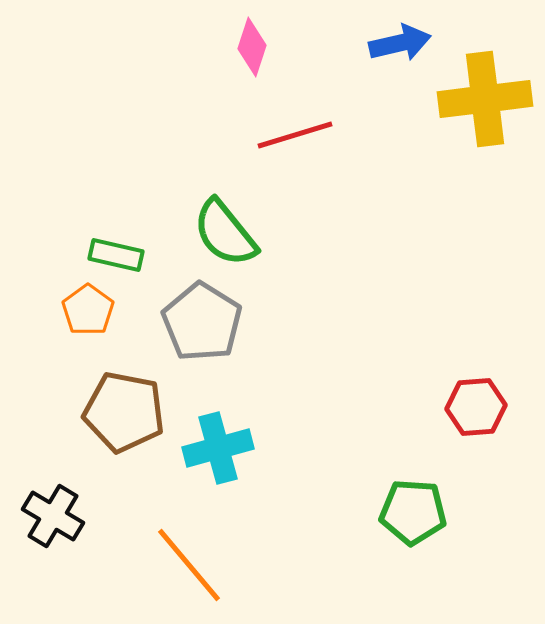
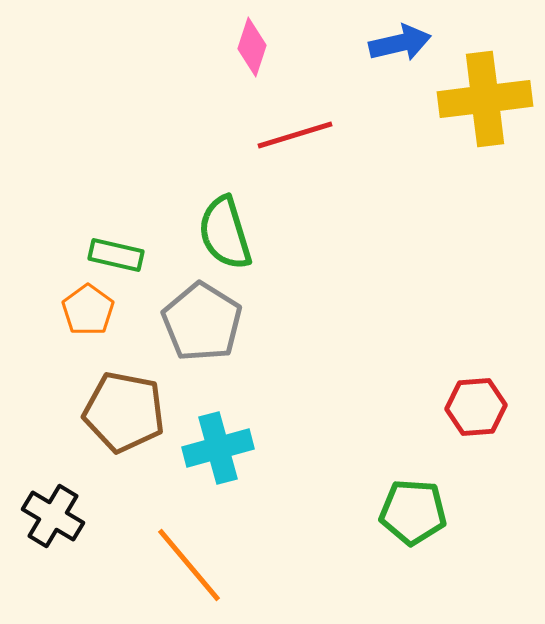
green semicircle: rotated 22 degrees clockwise
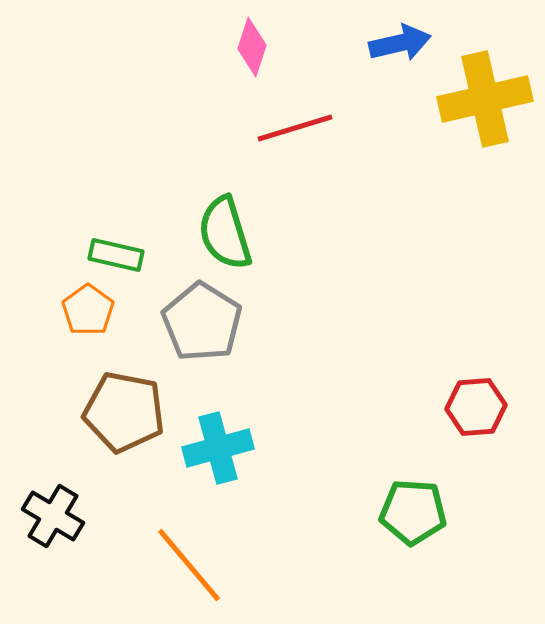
yellow cross: rotated 6 degrees counterclockwise
red line: moved 7 px up
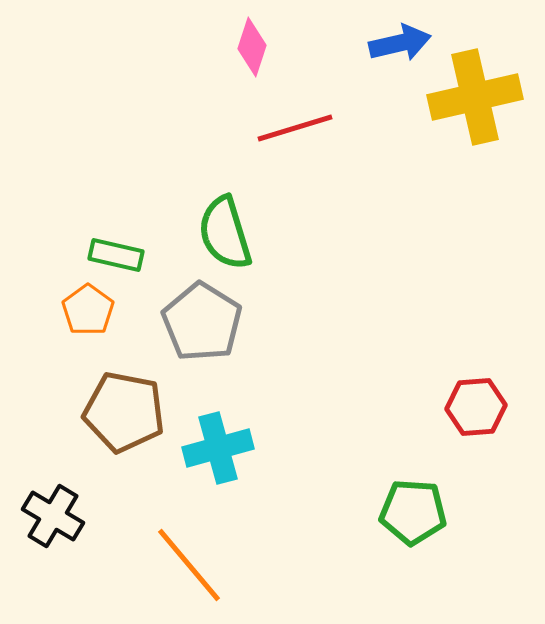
yellow cross: moved 10 px left, 2 px up
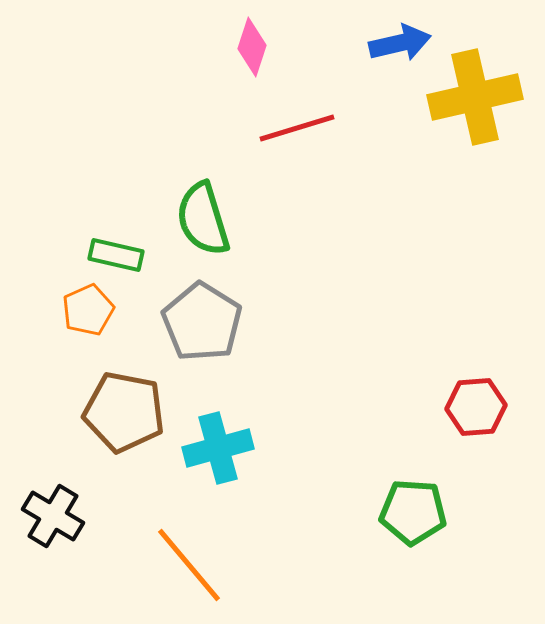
red line: moved 2 px right
green semicircle: moved 22 px left, 14 px up
orange pentagon: rotated 12 degrees clockwise
